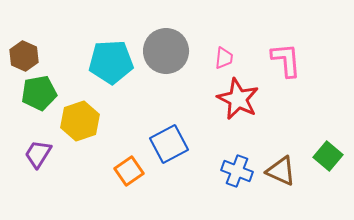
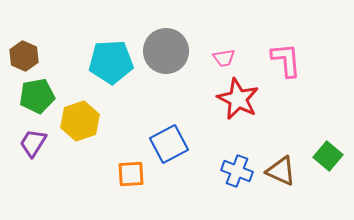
pink trapezoid: rotated 75 degrees clockwise
green pentagon: moved 2 px left, 3 px down
purple trapezoid: moved 5 px left, 11 px up
orange square: moved 2 px right, 3 px down; rotated 32 degrees clockwise
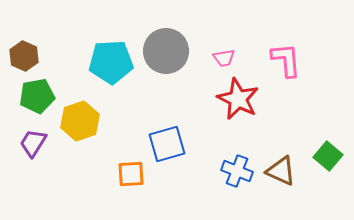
blue square: moved 2 px left; rotated 12 degrees clockwise
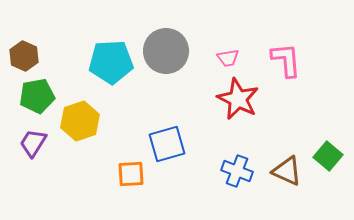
pink trapezoid: moved 4 px right
brown triangle: moved 6 px right
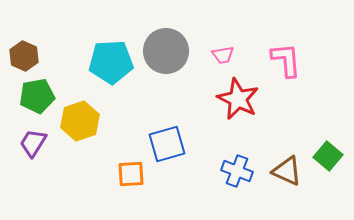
pink trapezoid: moved 5 px left, 3 px up
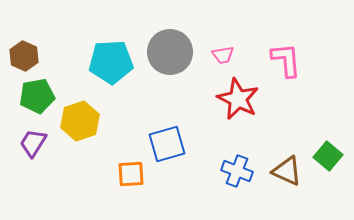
gray circle: moved 4 px right, 1 px down
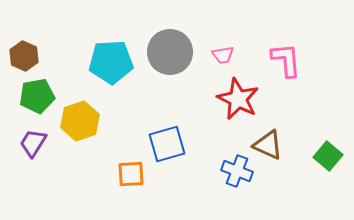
brown triangle: moved 19 px left, 26 px up
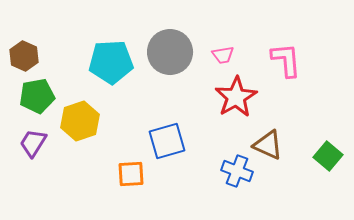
red star: moved 2 px left, 2 px up; rotated 15 degrees clockwise
blue square: moved 3 px up
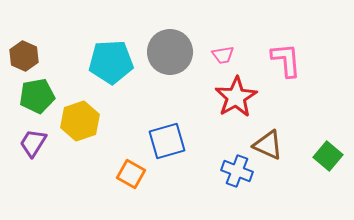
orange square: rotated 32 degrees clockwise
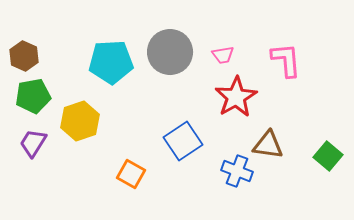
green pentagon: moved 4 px left
blue square: moved 16 px right; rotated 18 degrees counterclockwise
brown triangle: rotated 16 degrees counterclockwise
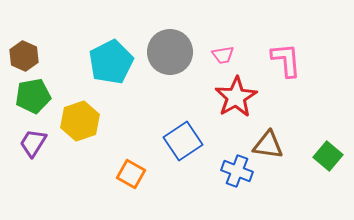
cyan pentagon: rotated 24 degrees counterclockwise
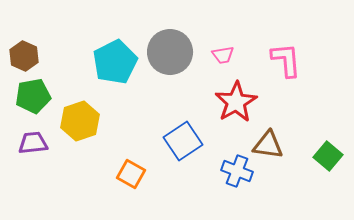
cyan pentagon: moved 4 px right
red star: moved 5 px down
purple trapezoid: rotated 52 degrees clockwise
